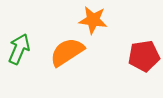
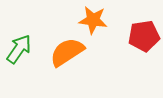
green arrow: rotated 12 degrees clockwise
red pentagon: moved 20 px up
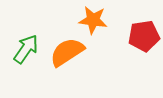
green arrow: moved 7 px right
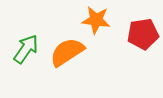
orange star: moved 3 px right
red pentagon: moved 1 px left, 2 px up
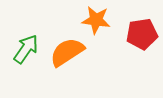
red pentagon: moved 1 px left
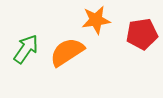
orange star: rotated 16 degrees counterclockwise
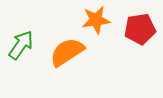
red pentagon: moved 2 px left, 5 px up
green arrow: moved 5 px left, 4 px up
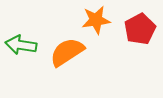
red pentagon: rotated 20 degrees counterclockwise
green arrow: rotated 116 degrees counterclockwise
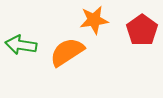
orange star: moved 2 px left
red pentagon: moved 2 px right, 1 px down; rotated 8 degrees counterclockwise
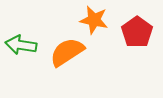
orange star: rotated 20 degrees clockwise
red pentagon: moved 5 px left, 2 px down
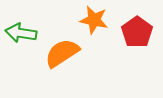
green arrow: moved 12 px up
orange semicircle: moved 5 px left, 1 px down
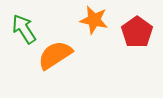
green arrow: moved 3 px right, 4 px up; rotated 48 degrees clockwise
orange semicircle: moved 7 px left, 2 px down
